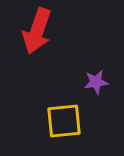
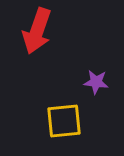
purple star: rotated 15 degrees clockwise
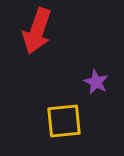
purple star: rotated 20 degrees clockwise
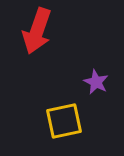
yellow square: rotated 6 degrees counterclockwise
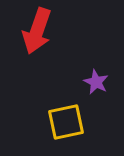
yellow square: moved 2 px right, 1 px down
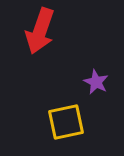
red arrow: moved 3 px right
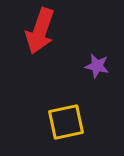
purple star: moved 1 px right, 16 px up; rotated 15 degrees counterclockwise
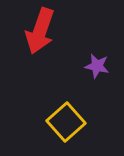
yellow square: rotated 30 degrees counterclockwise
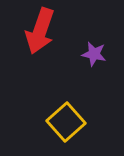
purple star: moved 3 px left, 12 px up
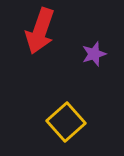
purple star: rotated 30 degrees counterclockwise
